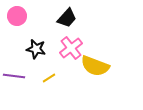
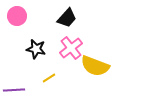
purple line: moved 14 px down; rotated 10 degrees counterclockwise
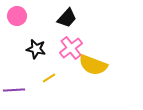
yellow semicircle: moved 2 px left, 1 px up
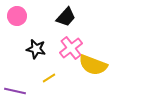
black trapezoid: moved 1 px left, 1 px up
purple line: moved 1 px right, 1 px down; rotated 15 degrees clockwise
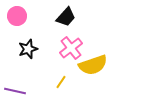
black star: moved 8 px left; rotated 30 degrees counterclockwise
yellow semicircle: rotated 40 degrees counterclockwise
yellow line: moved 12 px right, 4 px down; rotated 24 degrees counterclockwise
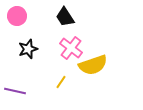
black trapezoid: moved 1 px left; rotated 105 degrees clockwise
pink cross: rotated 15 degrees counterclockwise
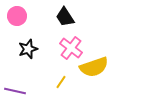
yellow semicircle: moved 1 px right, 2 px down
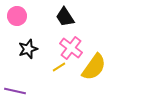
yellow semicircle: rotated 36 degrees counterclockwise
yellow line: moved 2 px left, 15 px up; rotated 24 degrees clockwise
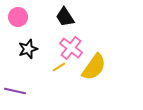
pink circle: moved 1 px right, 1 px down
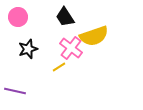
yellow semicircle: moved 31 px up; rotated 36 degrees clockwise
